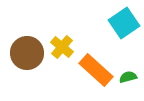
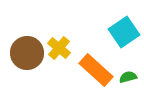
cyan square: moved 9 px down
yellow cross: moved 3 px left, 1 px down
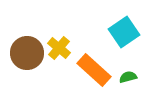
orange rectangle: moved 2 px left
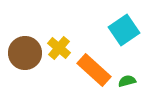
cyan square: moved 2 px up
brown circle: moved 2 px left
green semicircle: moved 1 px left, 4 px down
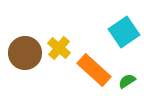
cyan square: moved 2 px down
green semicircle: rotated 18 degrees counterclockwise
